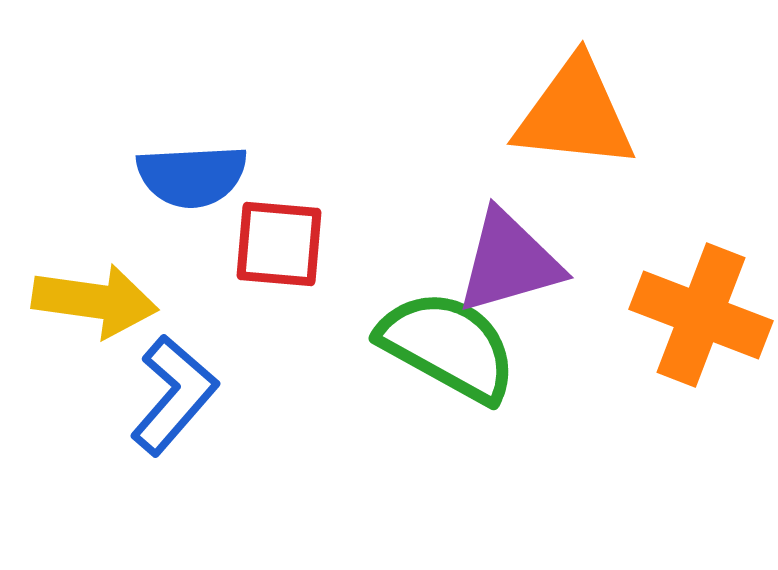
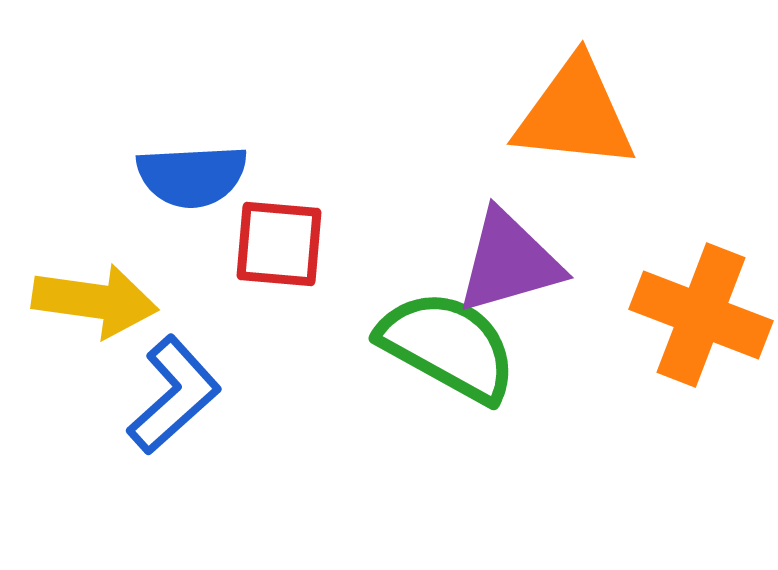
blue L-shape: rotated 7 degrees clockwise
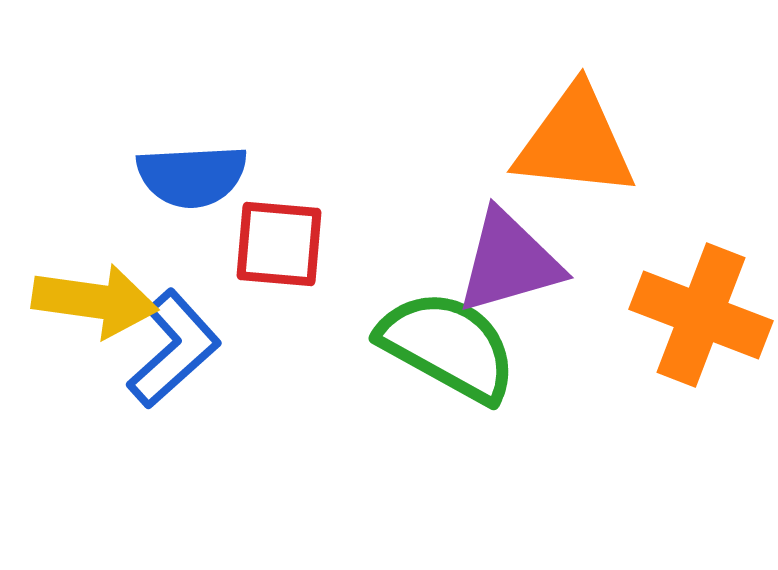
orange triangle: moved 28 px down
blue L-shape: moved 46 px up
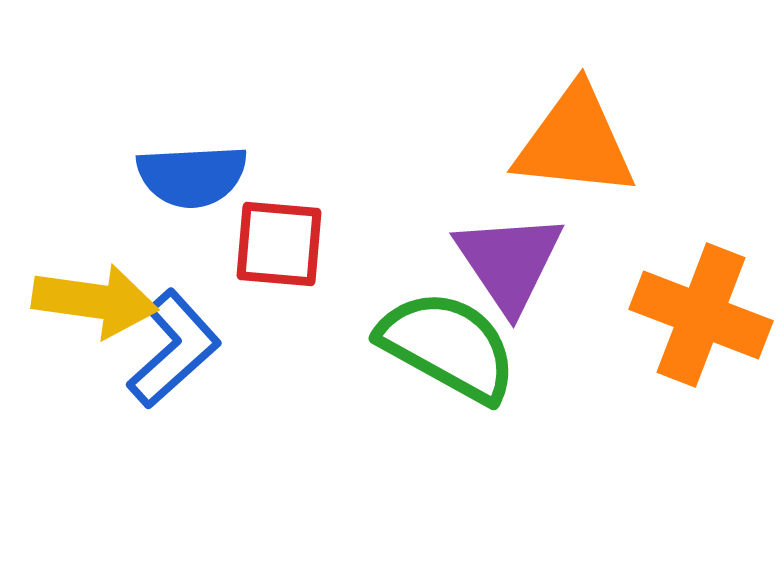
purple triangle: rotated 48 degrees counterclockwise
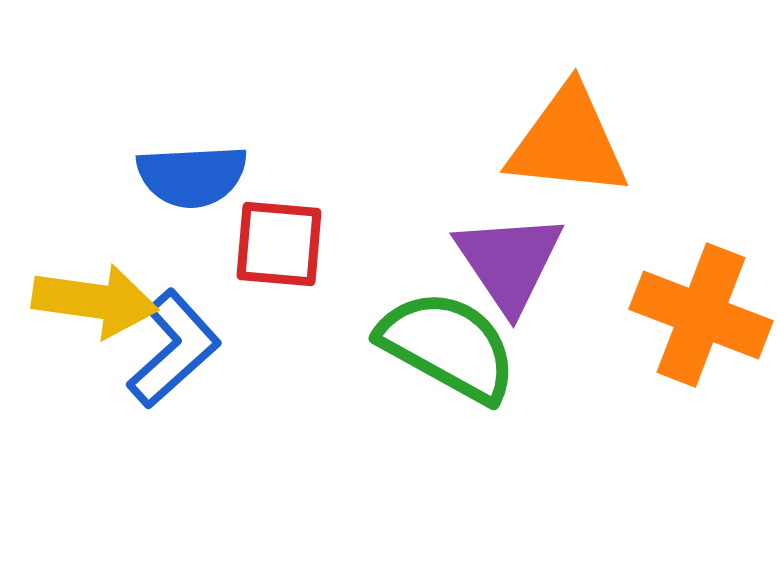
orange triangle: moved 7 px left
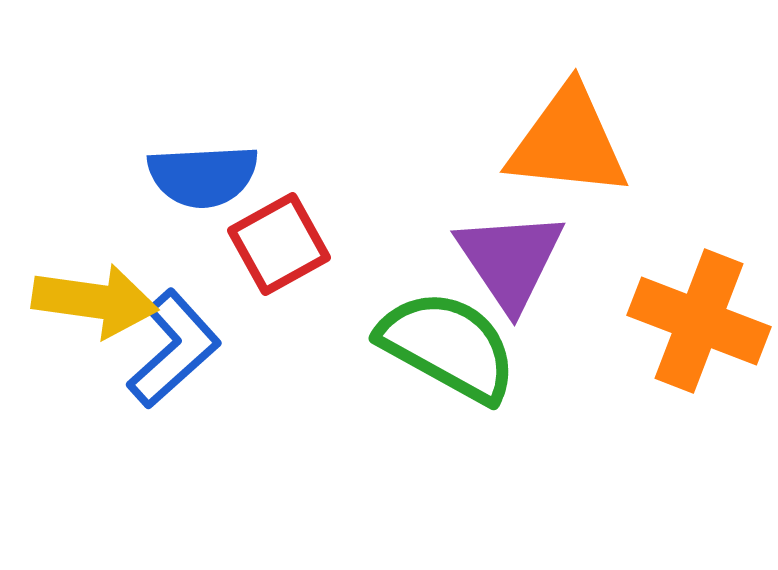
blue semicircle: moved 11 px right
red square: rotated 34 degrees counterclockwise
purple triangle: moved 1 px right, 2 px up
orange cross: moved 2 px left, 6 px down
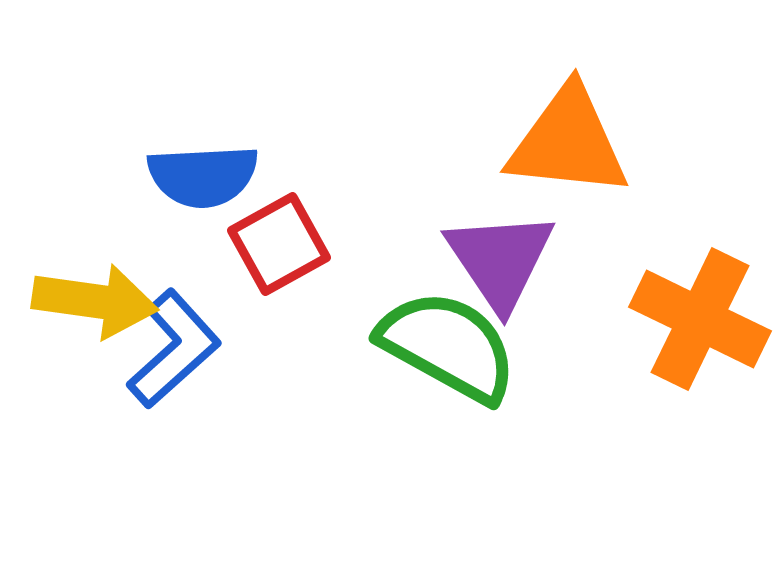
purple triangle: moved 10 px left
orange cross: moved 1 px right, 2 px up; rotated 5 degrees clockwise
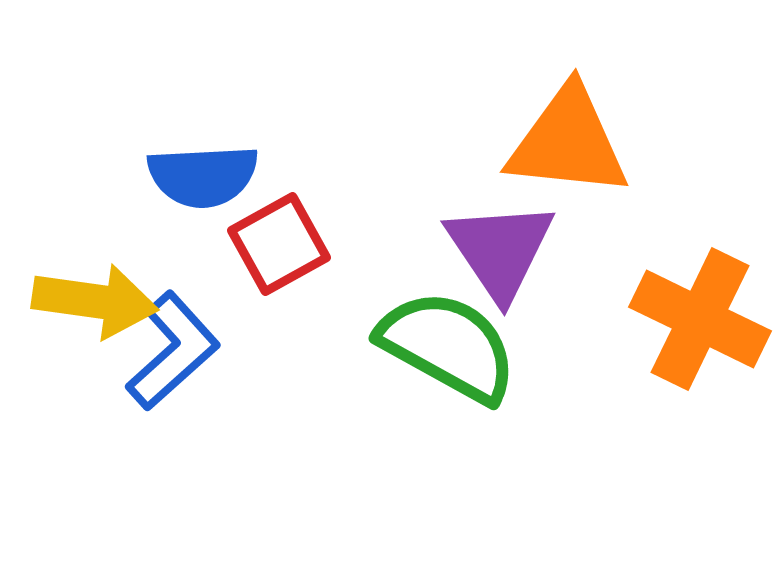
purple triangle: moved 10 px up
blue L-shape: moved 1 px left, 2 px down
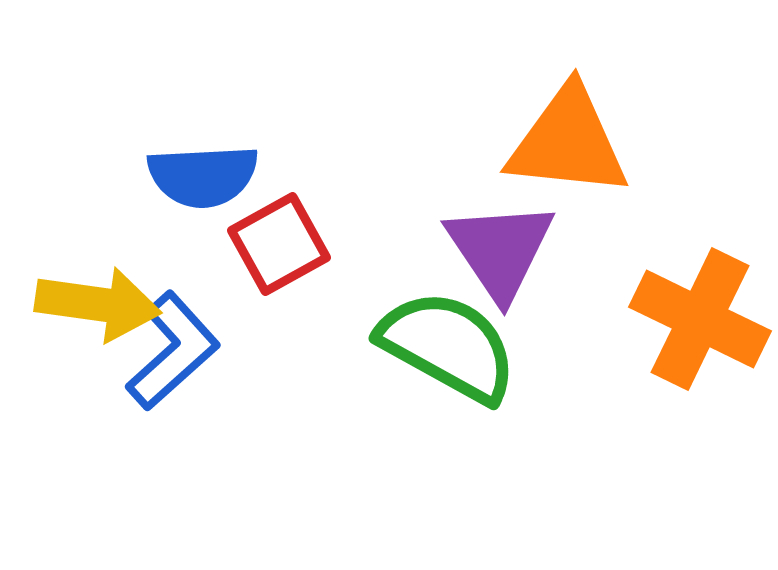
yellow arrow: moved 3 px right, 3 px down
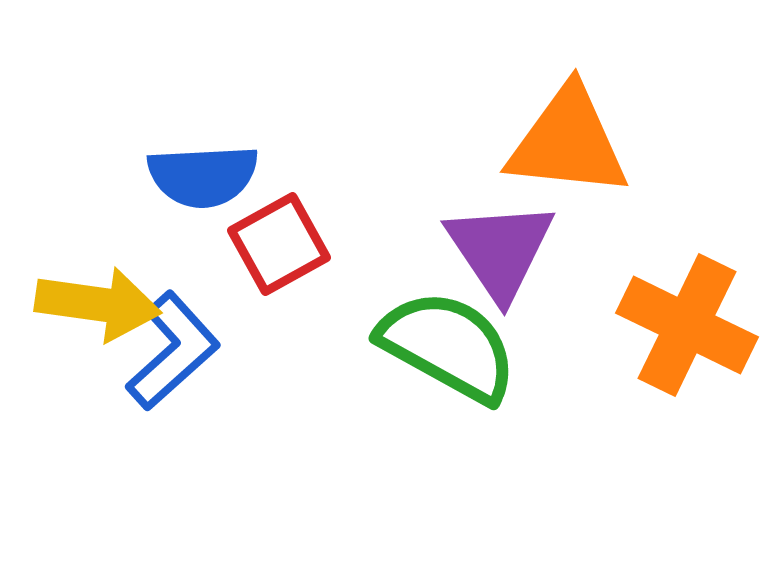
orange cross: moved 13 px left, 6 px down
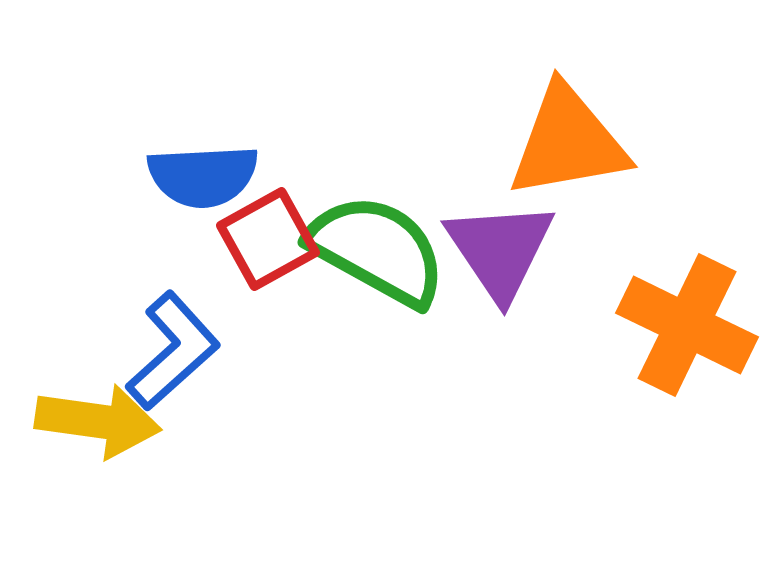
orange triangle: rotated 16 degrees counterclockwise
red square: moved 11 px left, 5 px up
yellow arrow: moved 117 px down
green semicircle: moved 71 px left, 96 px up
